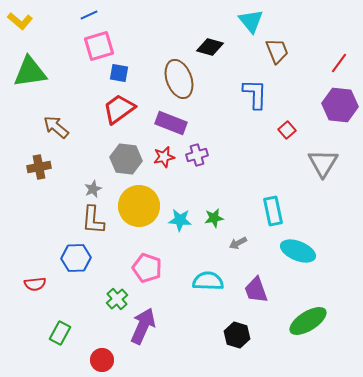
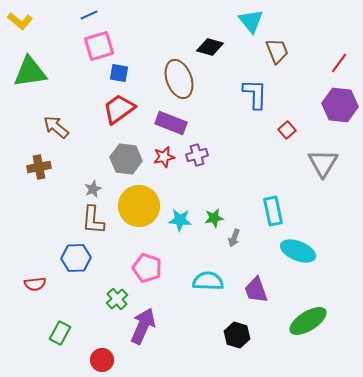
gray arrow: moved 4 px left, 5 px up; rotated 42 degrees counterclockwise
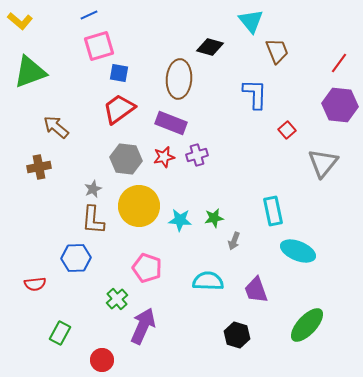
green triangle: rotated 12 degrees counterclockwise
brown ellipse: rotated 24 degrees clockwise
gray triangle: rotated 8 degrees clockwise
gray arrow: moved 3 px down
green ellipse: moved 1 px left, 4 px down; rotated 15 degrees counterclockwise
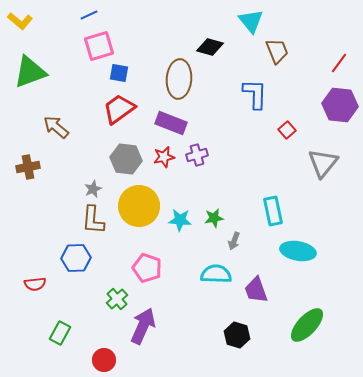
brown cross: moved 11 px left
cyan ellipse: rotated 12 degrees counterclockwise
cyan semicircle: moved 8 px right, 7 px up
red circle: moved 2 px right
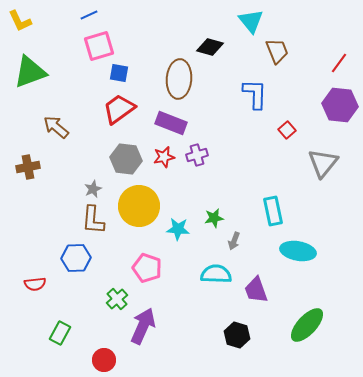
yellow L-shape: rotated 25 degrees clockwise
cyan star: moved 2 px left, 9 px down
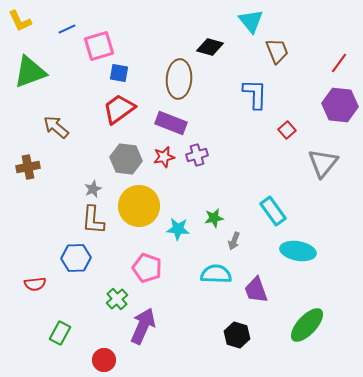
blue line: moved 22 px left, 14 px down
cyan rectangle: rotated 24 degrees counterclockwise
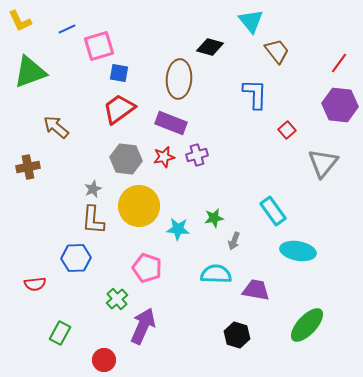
brown trapezoid: rotated 16 degrees counterclockwise
purple trapezoid: rotated 120 degrees clockwise
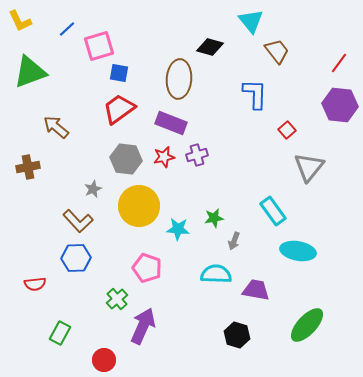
blue line: rotated 18 degrees counterclockwise
gray triangle: moved 14 px left, 4 px down
brown L-shape: moved 15 px left, 1 px down; rotated 48 degrees counterclockwise
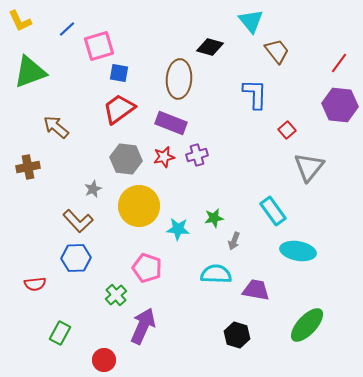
green cross: moved 1 px left, 4 px up
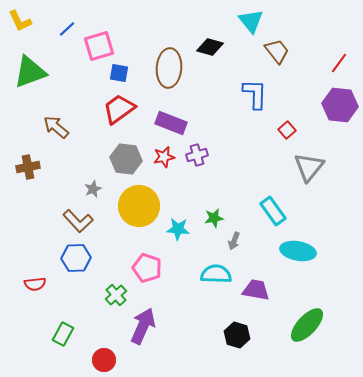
brown ellipse: moved 10 px left, 11 px up
green rectangle: moved 3 px right, 1 px down
